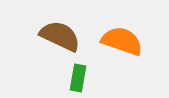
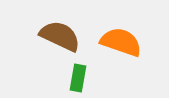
orange semicircle: moved 1 px left, 1 px down
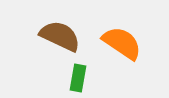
orange semicircle: moved 1 px right, 1 px down; rotated 15 degrees clockwise
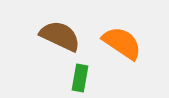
green rectangle: moved 2 px right
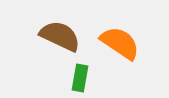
orange semicircle: moved 2 px left
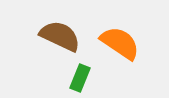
green rectangle: rotated 12 degrees clockwise
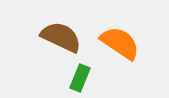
brown semicircle: moved 1 px right, 1 px down
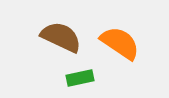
green rectangle: rotated 56 degrees clockwise
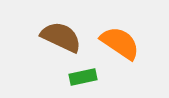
green rectangle: moved 3 px right, 1 px up
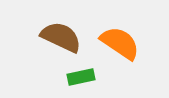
green rectangle: moved 2 px left
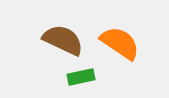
brown semicircle: moved 2 px right, 3 px down
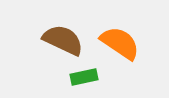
green rectangle: moved 3 px right
